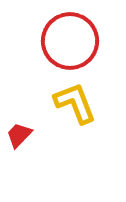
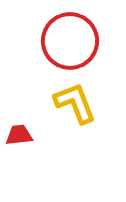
red trapezoid: rotated 40 degrees clockwise
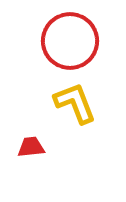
red trapezoid: moved 12 px right, 12 px down
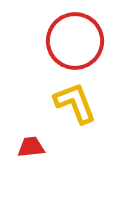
red circle: moved 5 px right
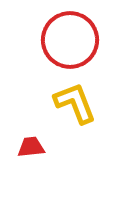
red circle: moved 5 px left, 1 px up
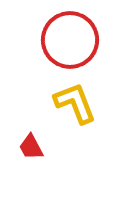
red trapezoid: rotated 112 degrees counterclockwise
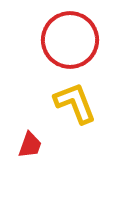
red trapezoid: moved 1 px left, 2 px up; rotated 132 degrees counterclockwise
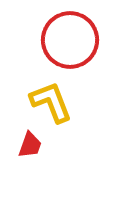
yellow L-shape: moved 24 px left, 1 px up
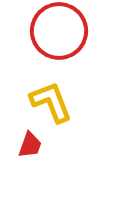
red circle: moved 11 px left, 9 px up
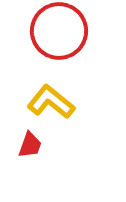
yellow L-shape: rotated 30 degrees counterclockwise
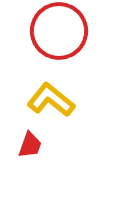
yellow L-shape: moved 2 px up
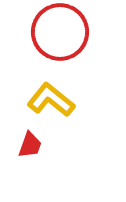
red circle: moved 1 px right, 1 px down
